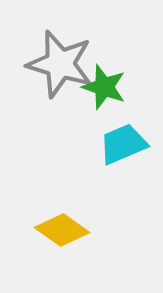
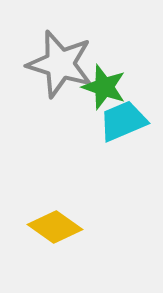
cyan trapezoid: moved 23 px up
yellow diamond: moved 7 px left, 3 px up
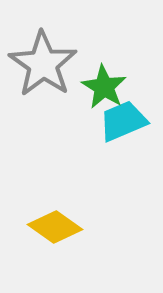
gray star: moved 17 px left; rotated 18 degrees clockwise
green star: rotated 12 degrees clockwise
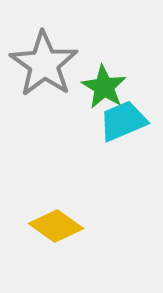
gray star: moved 1 px right
yellow diamond: moved 1 px right, 1 px up
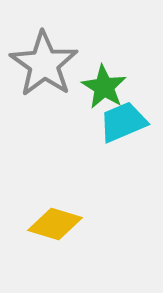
cyan trapezoid: moved 1 px down
yellow diamond: moved 1 px left, 2 px up; rotated 18 degrees counterclockwise
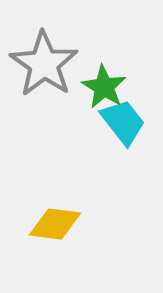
cyan trapezoid: rotated 75 degrees clockwise
yellow diamond: rotated 10 degrees counterclockwise
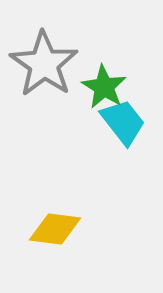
yellow diamond: moved 5 px down
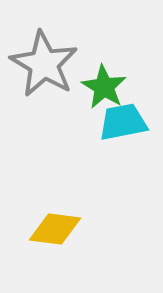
gray star: rotated 4 degrees counterclockwise
cyan trapezoid: rotated 63 degrees counterclockwise
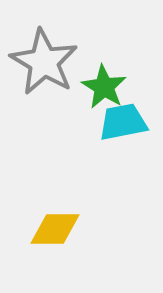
gray star: moved 2 px up
yellow diamond: rotated 8 degrees counterclockwise
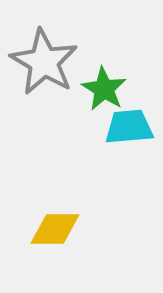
green star: moved 2 px down
cyan trapezoid: moved 6 px right, 5 px down; rotated 6 degrees clockwise
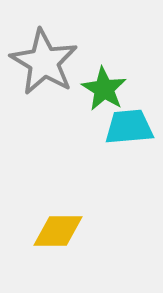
yellow diamond: moved 3 px right, 2 px down
